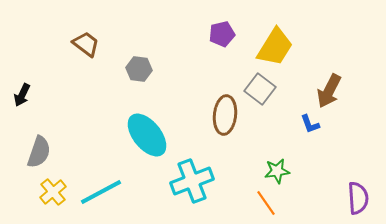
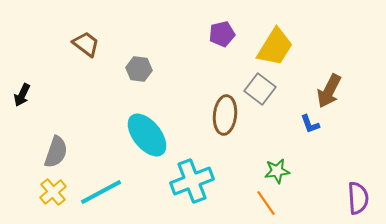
gray semicircle: moved 17 px right
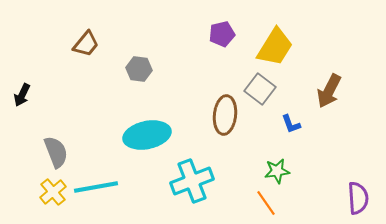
brown trapezoid: rotated 92 degrees clockwise
blue L-shape: moved 19 px left
cyan ellipse: rotated 63 degrees counterclockwise
gray semicircle: rotated 40 degrees counterclockwise
cyan line: moved 5 px left, 5 px up; rotated 18 degrees clockwise
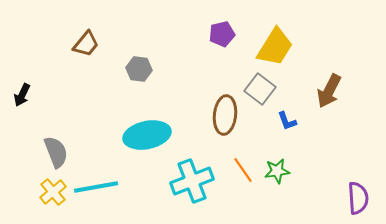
blue L-shape: moved 4 px left, 3 px up
orange line: moved 23 px left, 33 px up
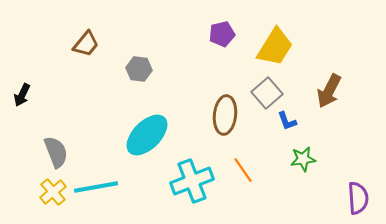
gray square: moved 7 px right, 4 px down; rotated 12 degrees clockwise
cyan ellipse: rotated 33 degrees counterclockwise
green star: moved 26 px right, 12 px up
